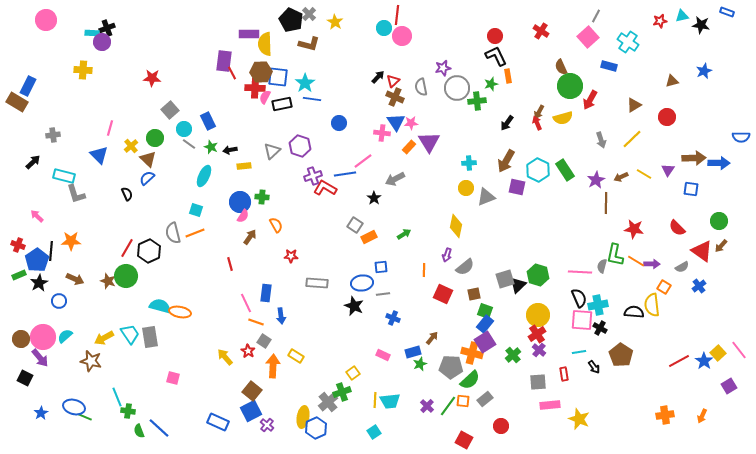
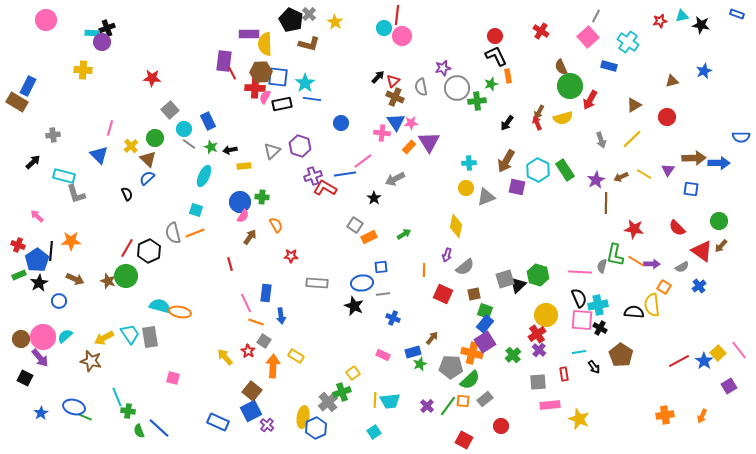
blue rectangle at (727, 12): moved 10 px right, 2 px down
blue circle at (339, 123): moved 2 px right
yellow circle at (538, 315): moved 8 px right
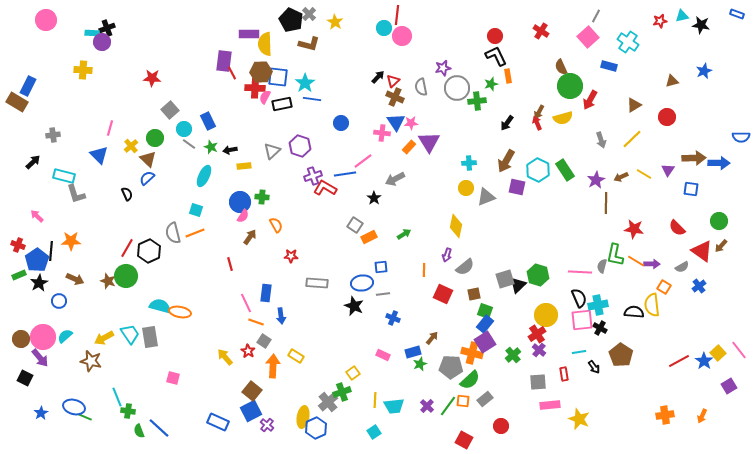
pink square at (582, 320): rotated 10 degrees counterclockwise
cyan trapezoid at (390, 401): moved 4 px right, 5 px down
